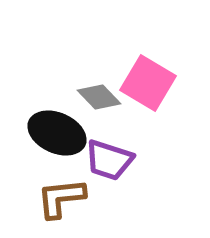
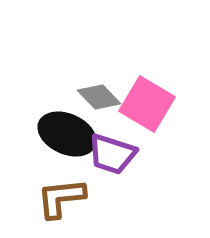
pink square: moved 1 px left, 21 px down
black ellipse: moved 10 px right, 1 px down
purple trapezoid: moved 3 px right, 6 px up
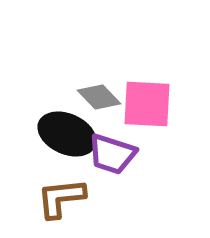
pink square: rotated 28 degrees counterclockwise
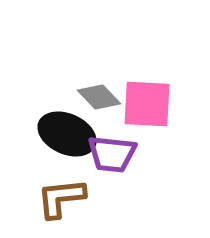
purple trapezoid: rotated 12 degrees counterclockwise
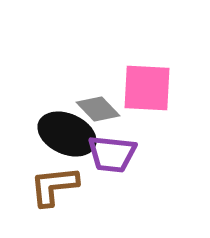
gray diamond: moved 1 px left, 12 px down
pink square: moved 16 px up
brown L-shape: moved 7 px left, 12 px up
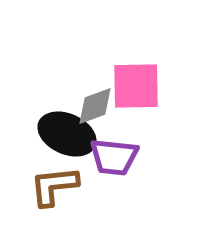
pink square: moved 11 px left, 2 px up; rotated 4 degrees counterclockwise
gray diamond: moved 3 px left, 3 px up; rotated 66 degrees counterclockwise
purple trapezoid: moved 2 px right, 3 px down
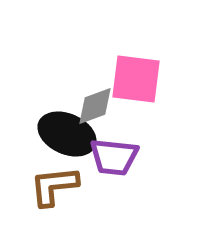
pink square: moved 7 px up; rotated 8 degrees clockwise
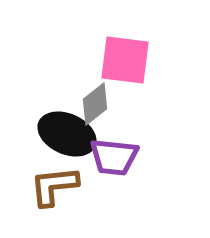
pink square: moved 11 px left, 19 px up
gray diamond: moved 2 px up; rotated 18 degrees counterclockwise
